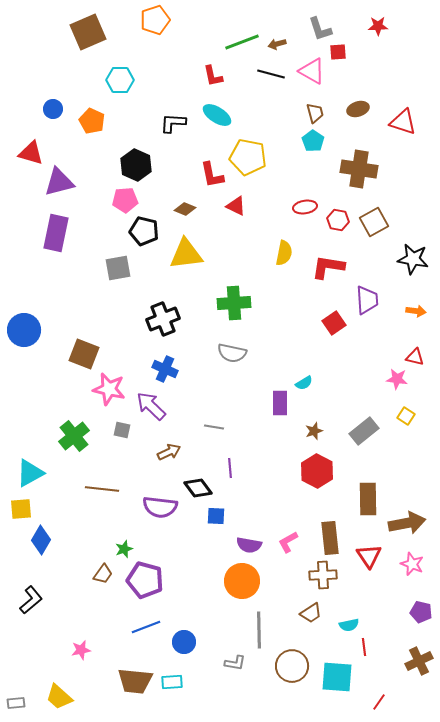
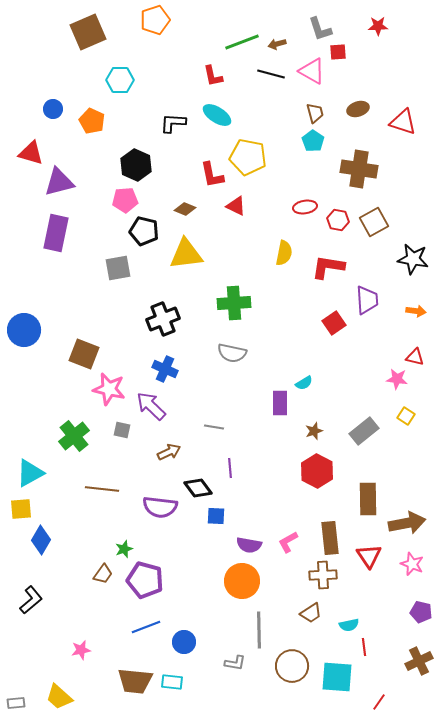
cyan rectangle at (172, 682): rotated 10 degrees clockwise
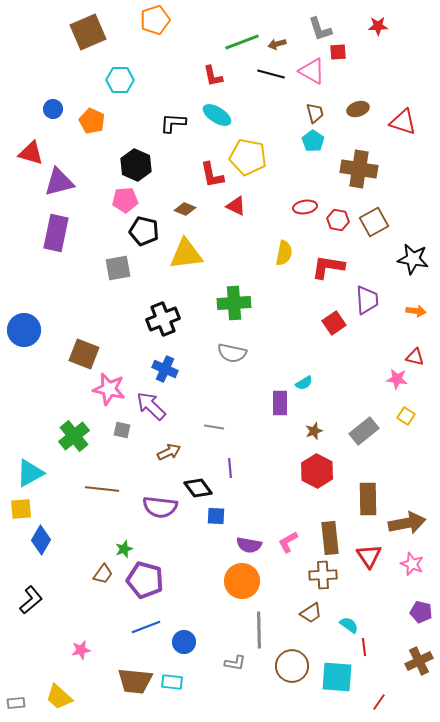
cyan semicircle at (349, 625): rotated 132 degrees counterclockwise
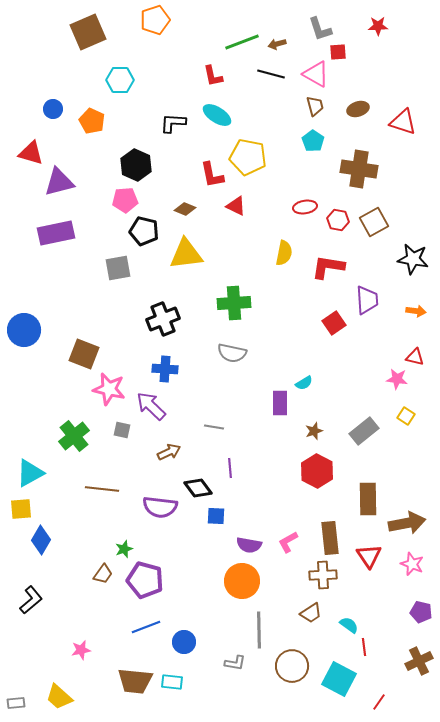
pink triangle at (312, 71): moved 4 px right, 3 px down
brown trapezoid at (315, 113): moved 7 px up
purple rectangle at (56, 233): rotated 66 degrees clockwise
blue cross at (165, 369): rotated 20 degrees counterclockwise
cyan square at (337, 677): moved 2 px right, 2 px down; rotated 24 degrees clockwise
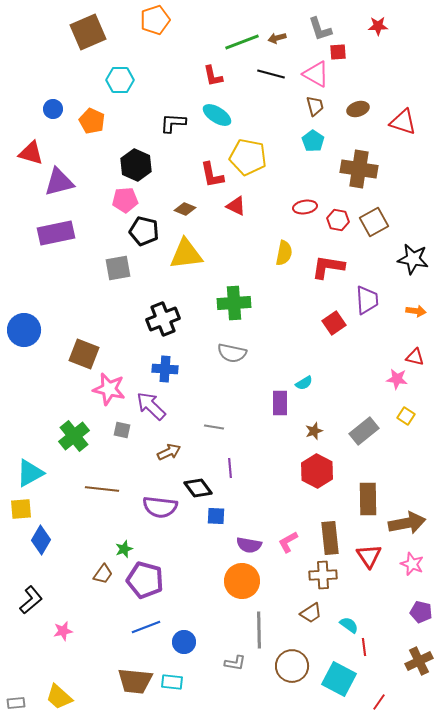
brown arrow at (277, 44): moved 6 px up
pink star at (81, 650): moved 18 px left, 19 px up
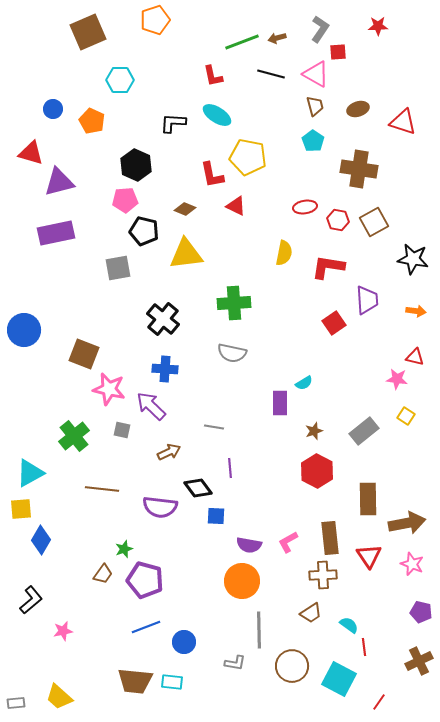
gray L-shape at (320, 29): rotated 128 degrees counterclockwise
black cross at (163, 319): rotated 28 degrees counterclockwise
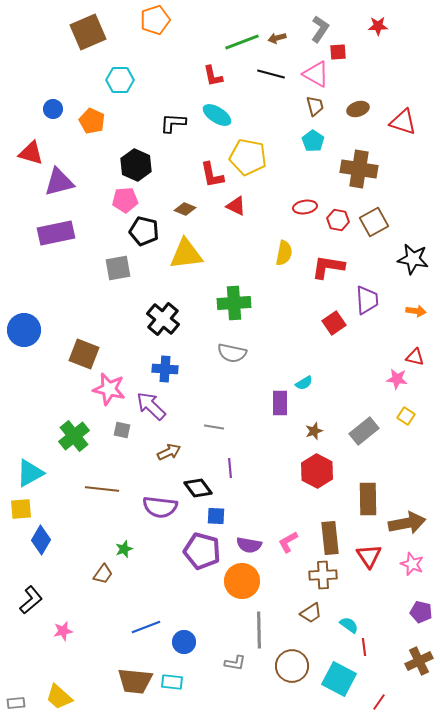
purple pentagon at (145, 580): moved 57 px right, 29 px up
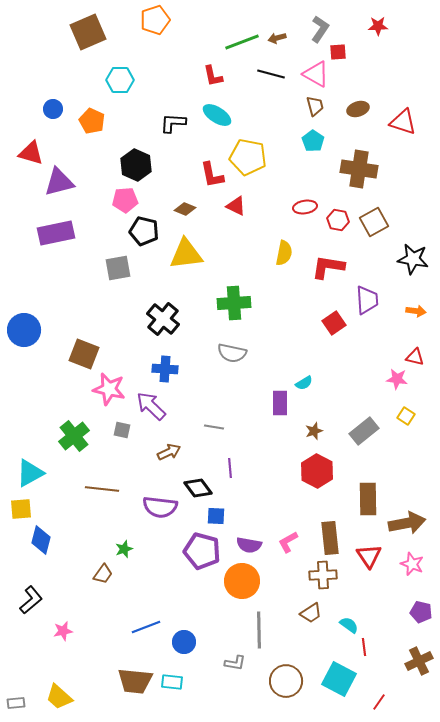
blue diamond at (41, 540): rotated 16 degrees counterclockwise
brown circle at (292, 666): moved 6 px left, 15 px down
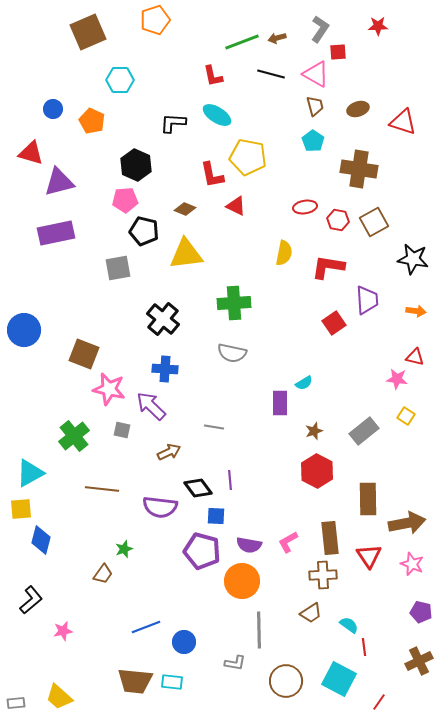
purple line at (230, 468): moved 12 px down
